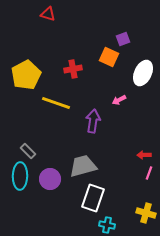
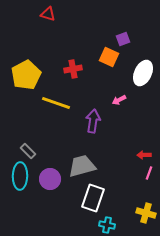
gray trapezoid: moved 1 px left
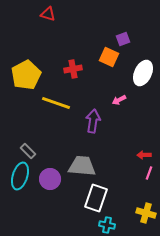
gray trapezoid: rotated 20 degrees clockwise
cyan ellipse: rotated 16 degrees clockwise
white rectangle: moved 3 px right
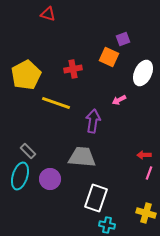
gray trapezoid: moved 9 px up
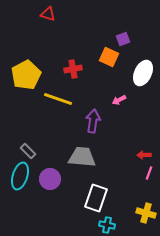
yellow line: moved 2 px right, 4 px up
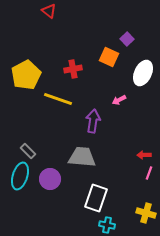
red triangle: moved 1 px right, 3 px up; rotated 21 degrees clockwise
purple square: moved 4 px right; rotated 24 degrees counterclockwise
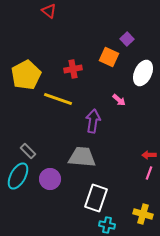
pink arrow: rotated 112 degrees counterclockwise
red arrow: moved 5 px right
cyan ellipse: moved 2 px left; rotated 12 degrees clockwise
yellow cross: moved 3 px left, 1 px down
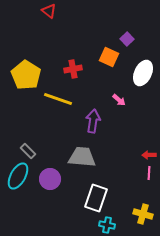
yellow pentagon: rotated 12 degrees counterclockwise
pink line: rotated 16 degrees counterclockwise
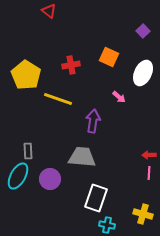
purple square: moved 16 px right, 8 px up
red cross: moved 2 px left, 4 px up
pink arrow: moved 3 px up
gray rectangle: rotated 42 degrees clockwise
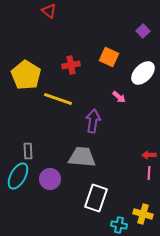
white ellipse: rotated 20 degrees clockwise
cyan cross: moved 12 px right
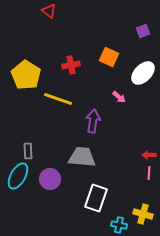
purple square: rotated 24 degrees clockwise
